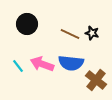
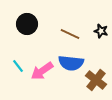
black star: moved 9 px right, 2 px up
pink arrow: moved 7 px down; rotated 55 degrees counterclockwise
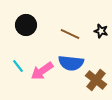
black circle: moved 1 px left, 1 px down
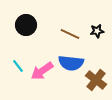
black star: moved 4 px left; rotated 24 degrees counterclockwise
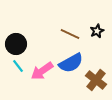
black circle: moved 10 px left, 19 px down
black star: rotated 16 degrees counterclockwise
blue semicircle: rotated 35 degrees counterclockwise
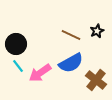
brown line: moved 1 px right, 1 px down
pink arrow: moved 2 px left, 2 px down
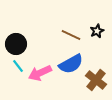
blue semicircle: moved 1 px down
pink arrow: rotated 10 degrees clockwise
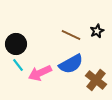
cyan line: moved 1 px up
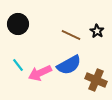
black star: rotated 16 degrees counterclockwise
black circle: moved 2 px right, 20 px up
blue semicircle: moved 2 px left, 1 px down
brown cross: rotated 15 degrees counterclockwise
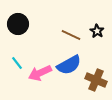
cyan line: moved 1 px left, 2 px up
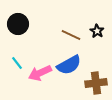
brown cross: moved 3 px down; rotated 30 degrees counterclockwise
